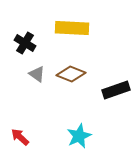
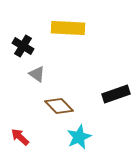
yellow rectangle: moved 4 px left
black cross: moved 2 px left, 3 px down
brown diamond: moved 12 px left, 32 px down; rotated 24 degrees clockwise
black rectangle: moved 4 px down
cyan star: moved 1 px down
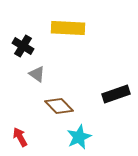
red arrow: rotated 18 degrees clockwise
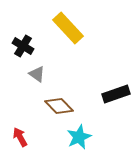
yellow rectangle: rotated 44 degrees clockwise
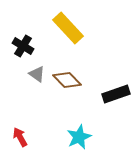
brown diamond: moved 8 px right, 26 px up
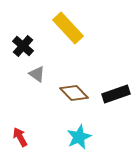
black cross: rotated 10 degrees clockwise
brown diamond: moved 7 px right, 13 px down
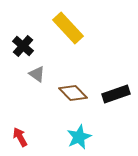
brown diamond: moved 1 px left
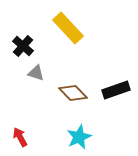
gray triangle: moved 1 px left, 1 px up; rotated 18 degrees counterclockwise
black rectangle: moved 4 px up
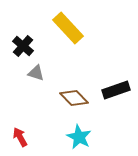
brown diamond: moved 1 px right, 5 px down
cyan star: rotated 20 degrees counterclockwise
